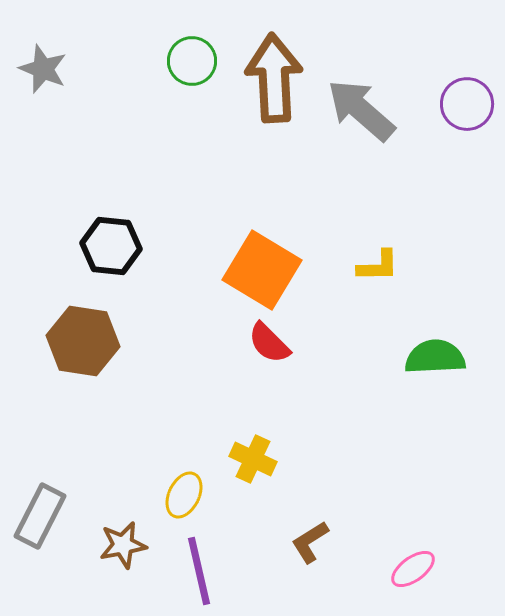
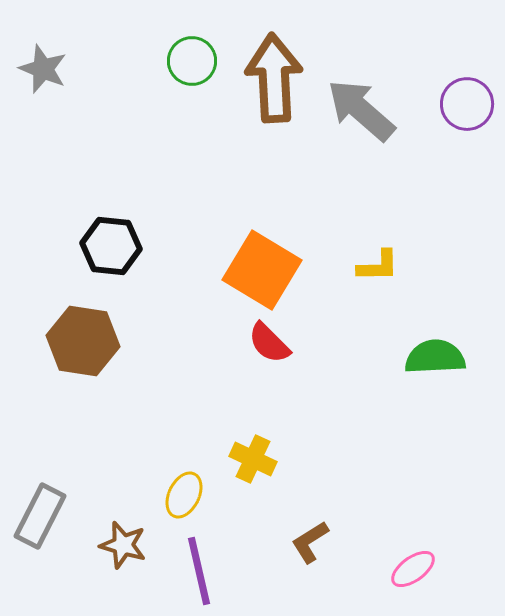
brown star: rotated 27 degrees clockwise
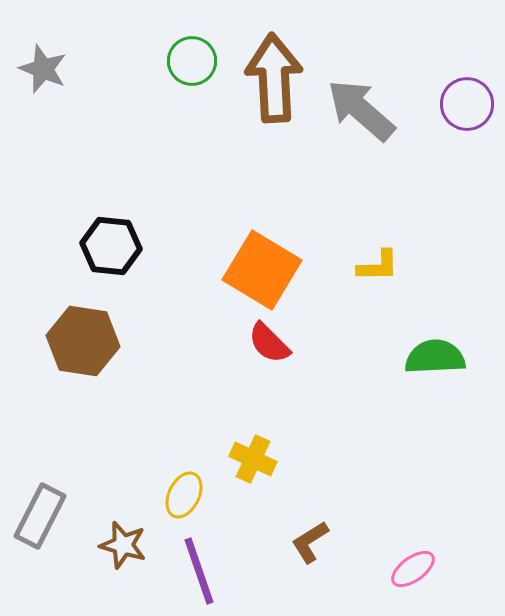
purple line: rotated 6 degrees counterclockwise
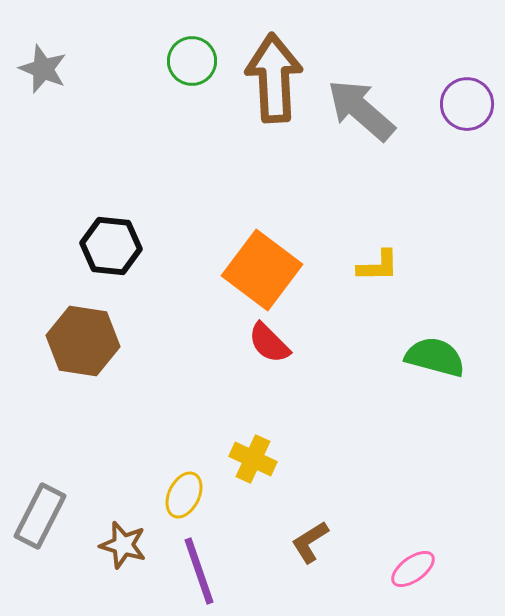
orange square: rotated 6 degrees clockwise
green semicircle: rotated 18 degrees clockwise
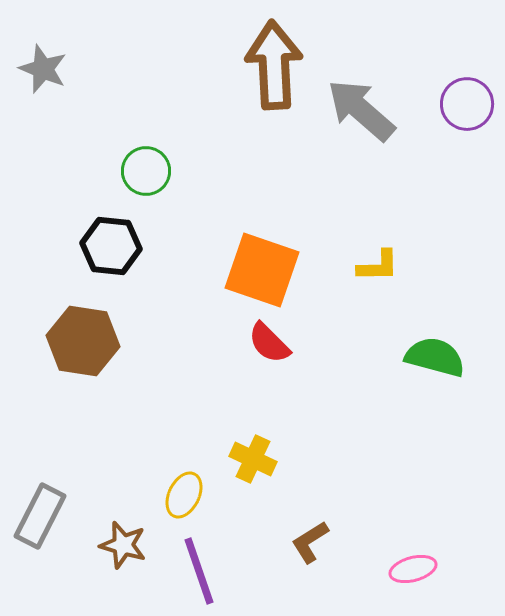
green circle: moved 46 px left, 110 px down
brown arrow: moved 13 px up
orange square: rotated 18 degrees counterclockwise
pink ellipse: rotated 21 degrees clockwise
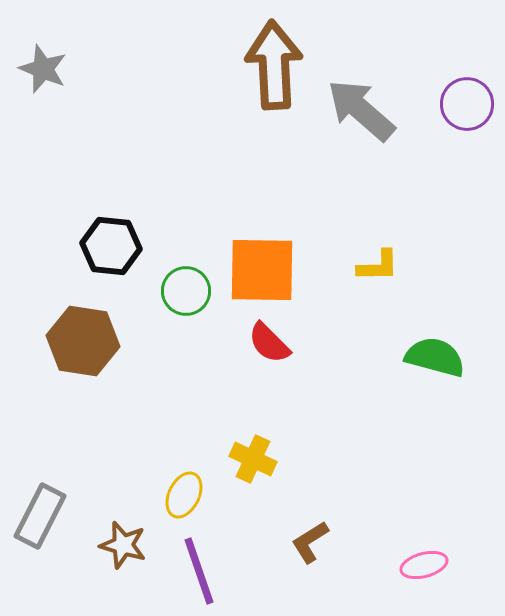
green circle: moved 40 px right, 120 px down
orange square: rotated 18 degrees counterclockwise
pink ellipse: moved 11 px right, 4 px up
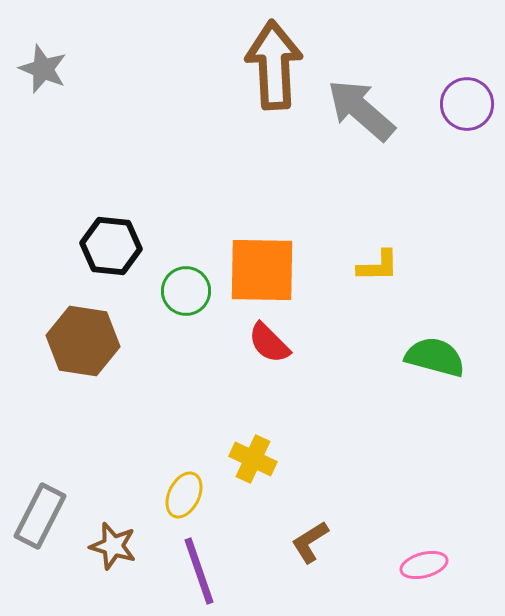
brown star: moved 10 px left, 1 px down
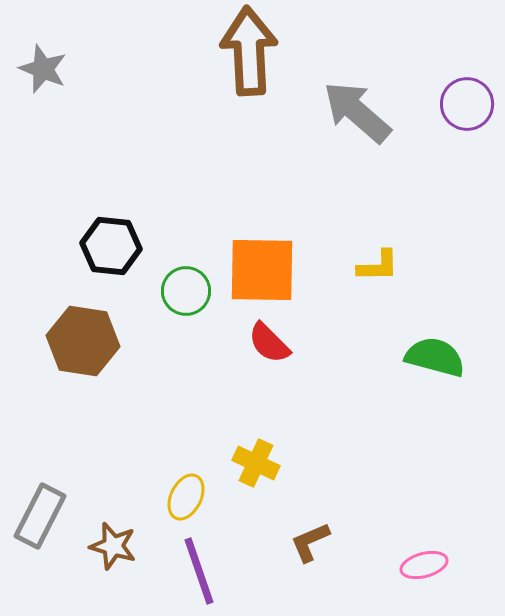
brown arrow: moved 25 px left, 14 px up
gray arrow: moved 4 px left, 2 px down
yellow cross: moved 3 px right, 4 px down
yellow ellipse: moved 2 px right, 2 px down
brown L-shape: rotated 9 degrees clockwise
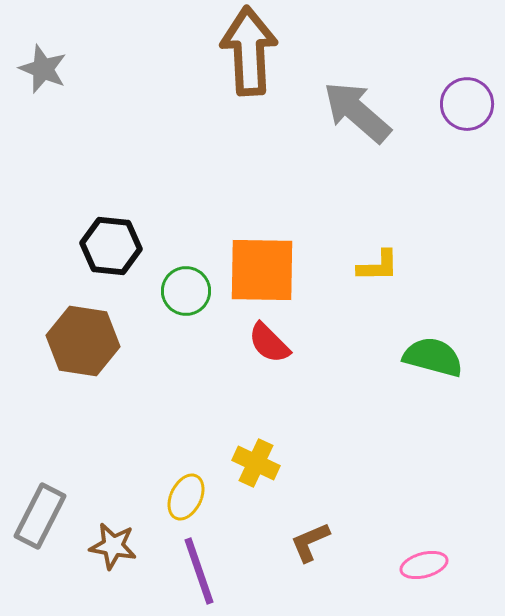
green semicircle: moved 2 px left
brown star: rotated 6 degrees counterclockwise
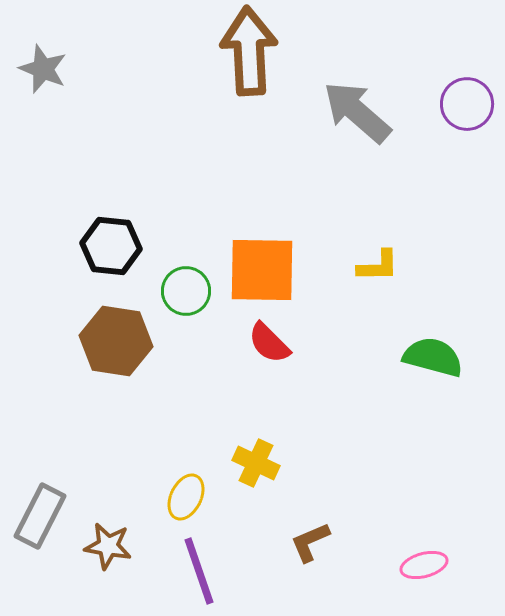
brown hexagon: moved 33 px right
brown star: moved 5 px left
